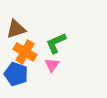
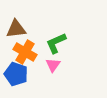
brown triangle: rotated 10 degrees clockwise
pink triangle: moved 1 px right
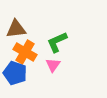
green L-shape: moved 1 px right, 1 px up
blue pentagon: moved 1 px left, 1 px up
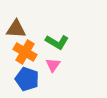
brown triangle: rotated 10 degrees clockwise
green L-shape: rotated 125 degrees counterclockwise
blue pentagon: moved 12 px right, 6 px down
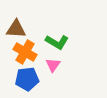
blue pentagon: rotated 25 degrees counterclockwise
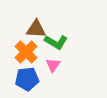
brown triangle: moved 20 px right
green L-shape: moved 1 px left
orange cross: moved 1 px right; rotated 15 degrees clockwise
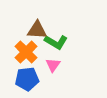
brown triangle: moved 1 px right, 1 px down
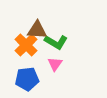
orange cross: moved 7 px up
pink triangle: moved 2 px right, 1 px up
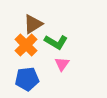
brown triangle: moved 4 px left, 6 px up; rotated 35 degrees counterclockwise
pink triangle: moved 7 px right
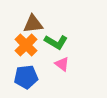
brown triangle: rotated 25 degrees clockwise
pink triangle: rotated 28 degrees counterclockwise
blue pentagon: moved 1 px left, 2 px up
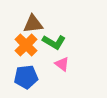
green L-shape: moved 2 px left
